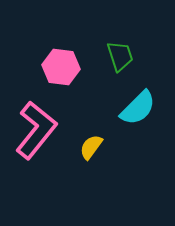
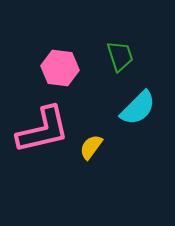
pink hexagon: moved 1 px left, 1 px down
pink L-shape: moved 7 px right; rotated 38 degrees clockwise
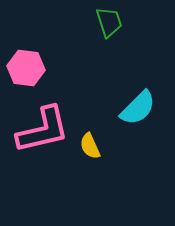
green trapezoid: moved 11 px left, 34 px up
pink hexagon: moved 34 px left
yellow semicircle: moved 1 px left, 1 px up; rotated 60 degrees counterclockwise
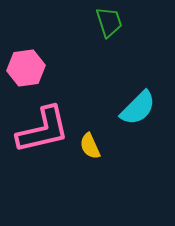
pink hexagon: rotated 15 degrees counterclockwise
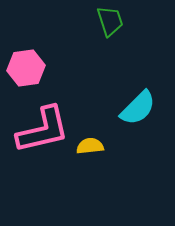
green trapezoid: moved 1 px right, 1 px up
yellow semicircle: rotated 108 degrees clockwise
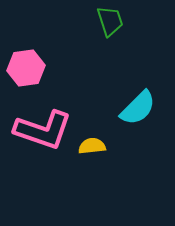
pink L-shape: rotated 32 degrees clockwise
yellow semicircle: moved 2 px right
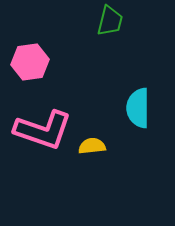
green trapezoid: rotated 32 degrees clockwise
pink hexagon: moved 4 px right, 6 px up
cyan semicircle: rotated 135 degrees clockwise
